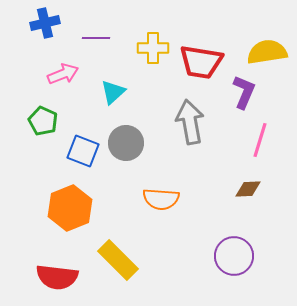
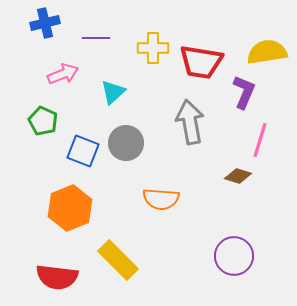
brown diamond: moved 10 px left, 13 px up; rotated 20 degrees clockwise
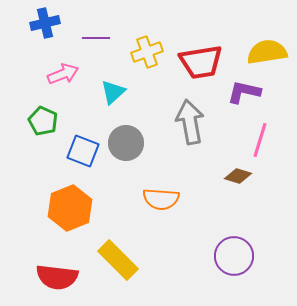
yellow cross: moved 6 px left, 4 px down; rotated 20 degrees counterclockwise
red trapezoid: rotated 18 degrees counterclockwise
purple L-shape: rotated 100 degrees counterclockwise
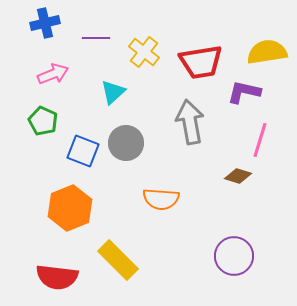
yellow cross: moved 3 px left; rotated 32 degrees counterclockwise
pink arrow: moved 10 px left
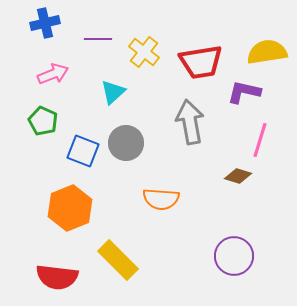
purple line: moved 2 px right, 1 px down
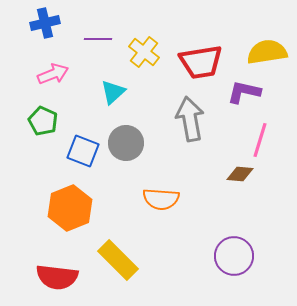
gray arrow: moved 3 px up
brown diamond: moved 2 px right, 2 px up; rotated 12 degrees counterclockwise
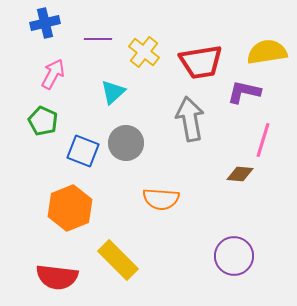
pink arrow: rotated 40 degrees counterclockwise
pink line: moved 3 px right
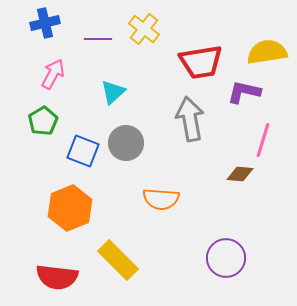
yellow cross: moved 23 px up
green pentagon: rotated 16 degrees clockwise
purple circle: moved 8 px left, 2 px down
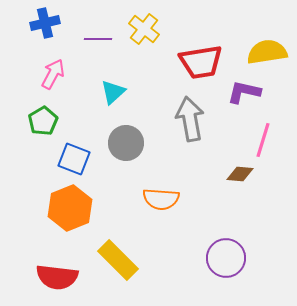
blue square: moved 9 px left, 8 px down
